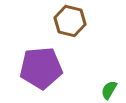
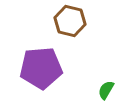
green semicircle: moved 3 px left
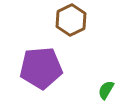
brown hexagon: moved 1 px right, 1 px up; rotated 20 degrees clockwise
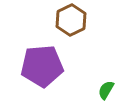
purple pentagon: moved 1 px right, 2 px up
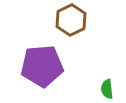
green semicircle: moved 1 px right, 1 px up; rotated 36 degrees counterclockwise
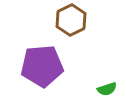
green semicircle: rotated 102 degrees counterclockwise
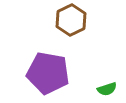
purple pentagon: moved 6 px right, 7 px down; rotated 15 degrees clockwise
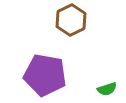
purple pentagon: moved 3 px left, 2 px down
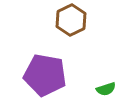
green semicircle: moved 1 px left
